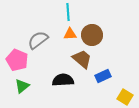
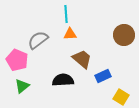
cyan line: moved 2 px left, 2 px down
brown circle: moved 32 px right
yellow square: moved 4 px left
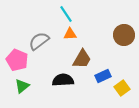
cyan line: rotated 30 degrees counterclockwise
gray semicircle: moved 1 px right, 1 px down
brown trapezoid: rotated 80 degrees clockwise
yellow square: moved 1 px right, 9 px up; rotated 21 degrees clockwise
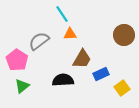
cyan line: moved 4 px left
pink pentagon: rotated 10 degrees clockwise
blue rectangle: moved 2 px left, 2 px up
